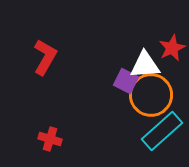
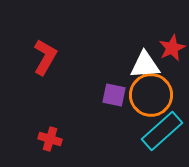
purple square: moved 12 px left, 14 px down; rotated 15 degrees counterclockwise
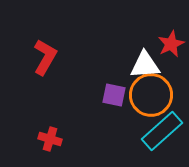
red star: moved 1 px left, 4 px up
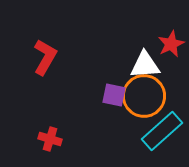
orange circle: moved 7 px left, 1 px down
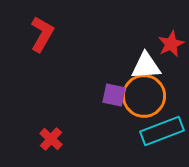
red L-shape: moved 3 px left, 23 px up
white triangle: moved 1 px right, 1 px down
cyan rectangle: rotated 21 degrees clockwise
red cross: moved 1 px right; rotated 25 degrees clockwise
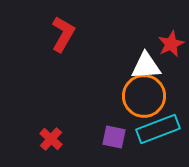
red L-shape: moved 21 px right
purple square: moved 42 px down
cyan rectangle: moved 4 px left, 2 px up
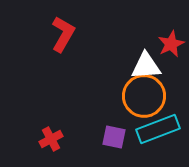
red cross: rotated 20 degrees clockwise
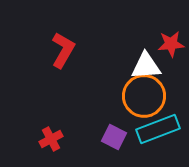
red L-shape: moved 16 px down
red star: rotated 20 degrees clockwise
purple square: rotated 15 degrees clockwise
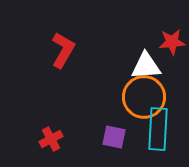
red star: moved 1 px right, 2 px up
orange circle: moved 1 px down
cyan rectangle: rotated 66 degrees counterclockwise
purple square: rotated 15 degrees counterclockwise
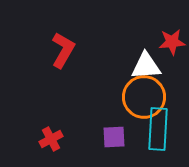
purple square: rotated 15 degrees counterclockwise
